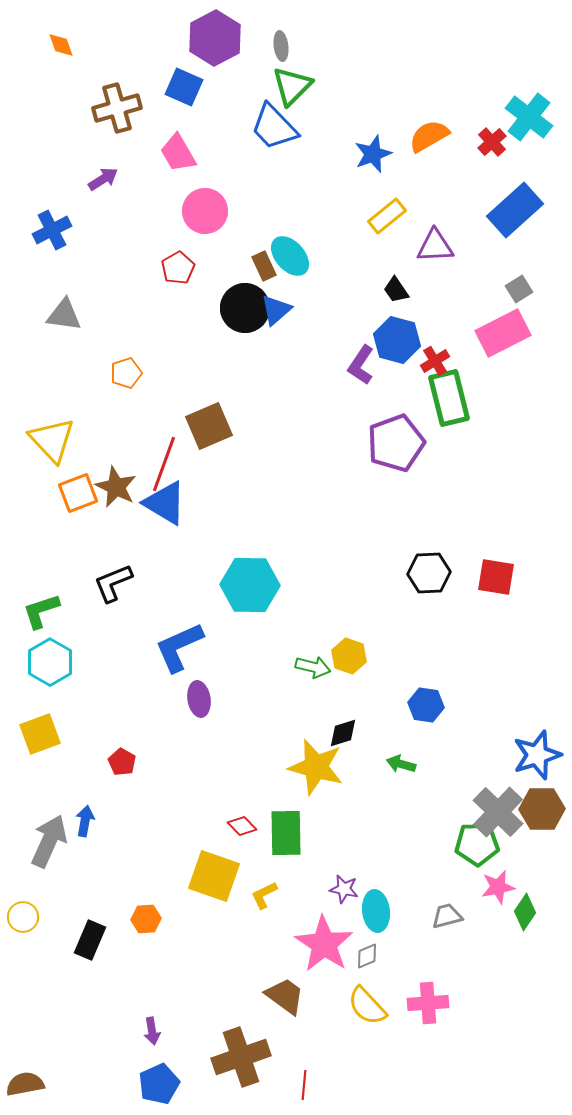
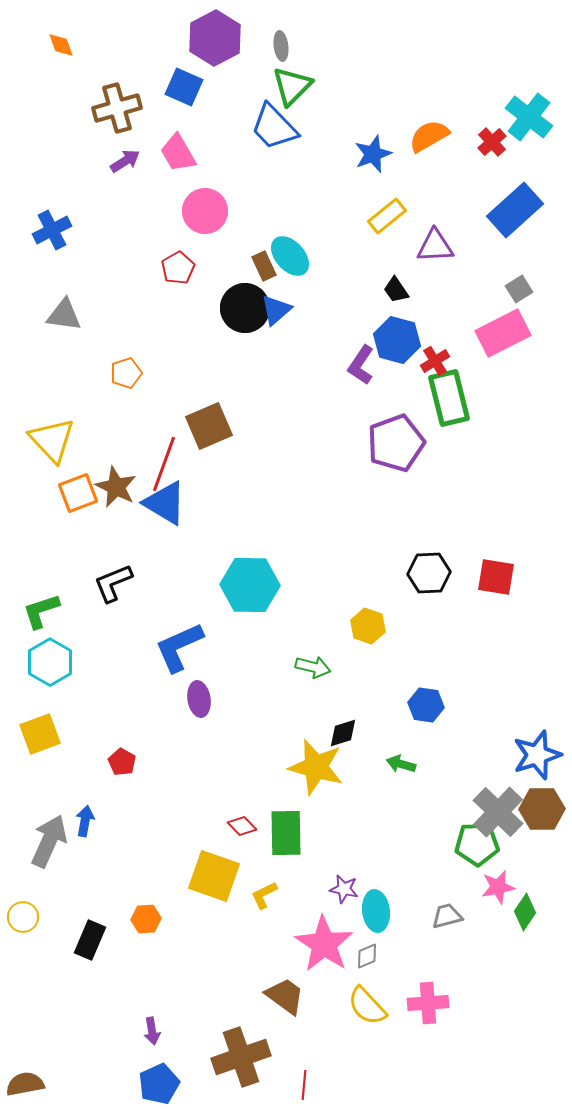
purple arrow at (103, 179): moved 22 px right, 18 px up
yellow hexagon at (349, 656): moved 19 px right, 30 px up
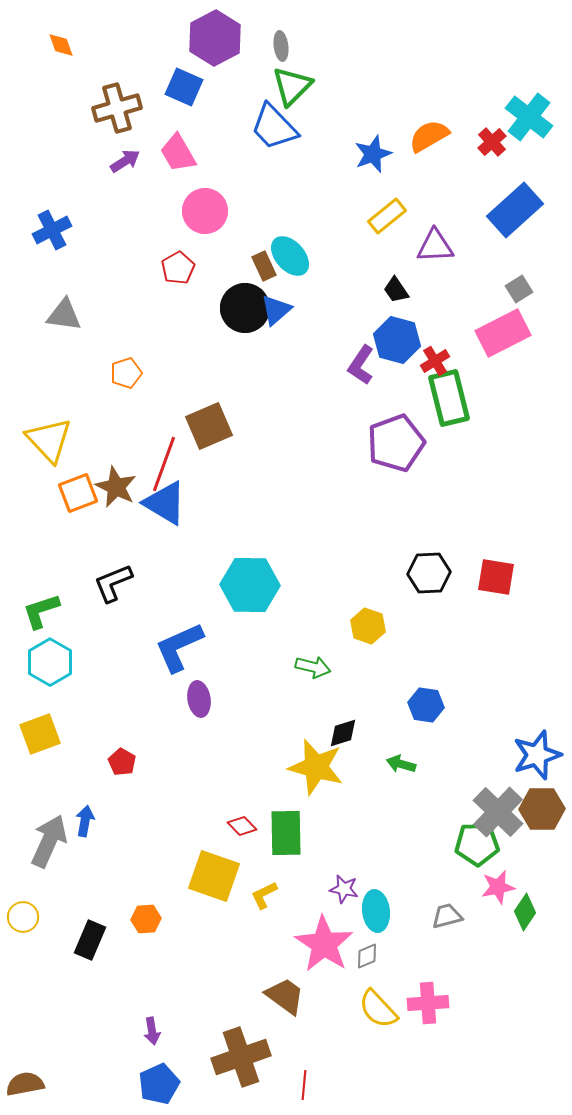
yellow triangle at (52, 440): moved 3 px left
yellow semicircle at (367, 1006): moved 11 px right, 3 px down
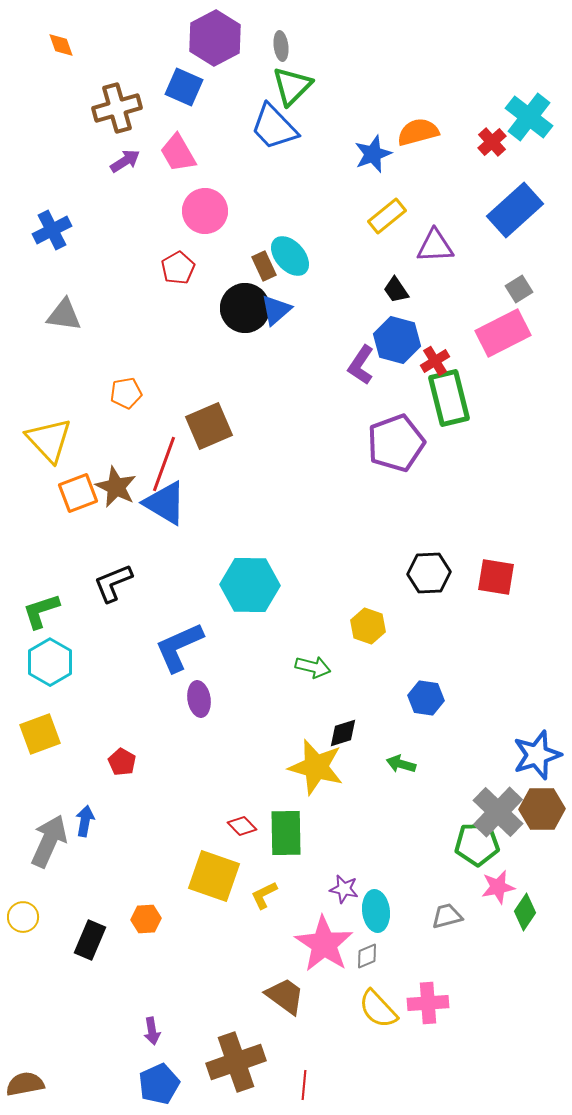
orange semicircle at (429, 136): moved 11 px left, 4 px up; rotated 15 degrees clockwise
orange pentagon at (126, 373): moved 20 px down; rotated 8 degrees clockwise
blue hexagon at (426, 705): moved 7 px up
brown cross at (241, 1057): moved 5 px left, 5 px down
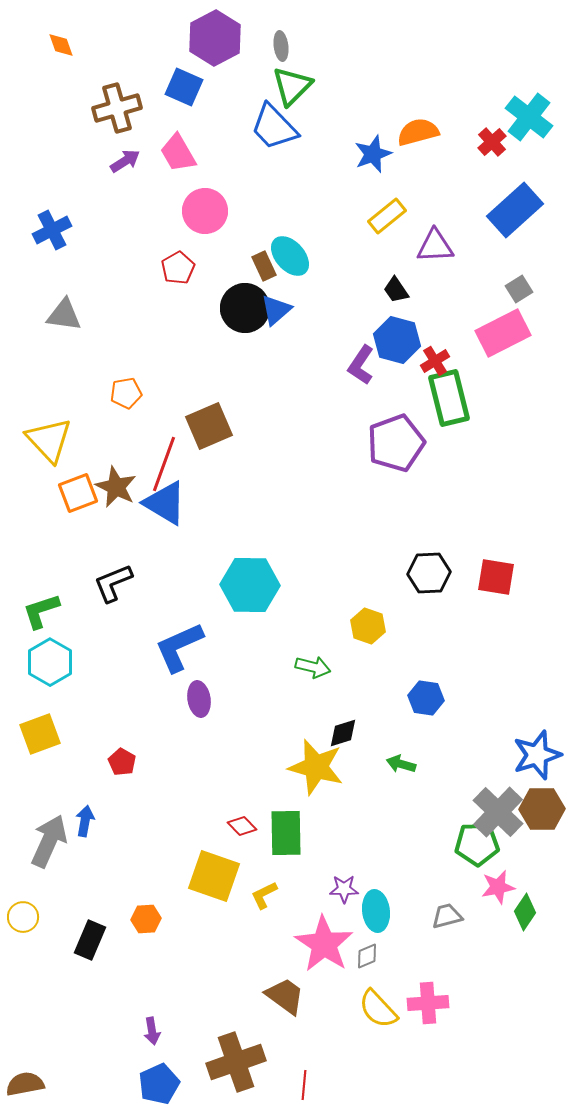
purple star at (344, 889): rotated 12 degrees counterclockwise
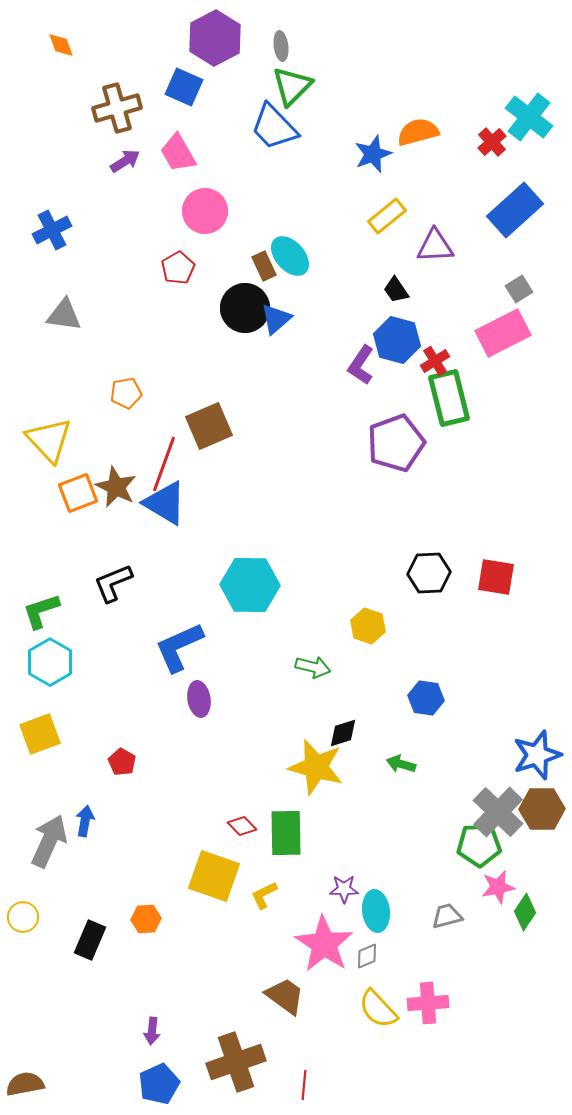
blue triangle at (276, 310): moved 9 px down
green pentagon at (477, 844): moved 2 px right, 1 px down
purple arrow at (152, 1031): rotated 16 degrees clockwise
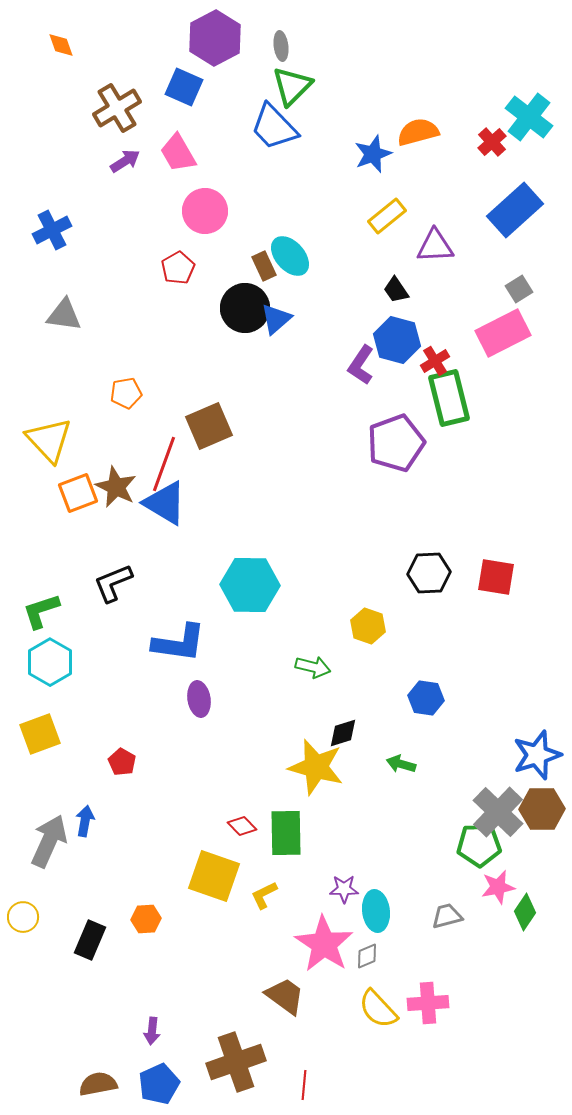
brown cross at (117, 108): rotated 15 degrees counterclockwise
blue L-shape at (179, 647): moved 4 px up; rotated 148 degrees counterclockwise
brown semicircle at (25, 1084): moved 73 px right
